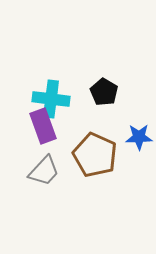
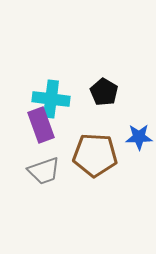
purple rectangle: moved 2 px left, 1 px up
brown pentagon: rotated 21 degrees counterclockwise
gray trapezoid: rotated 28 degrees clockwise
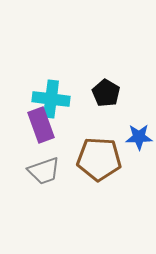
black pentagon: moved 2 px right, 1 px down
brown pentagon: moved 4 px right, 4 px down
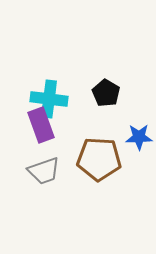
cyan cross: moved 2 px left
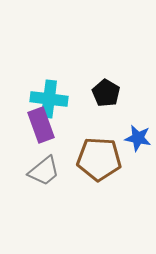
blue star: moved 1 px left, 1 px down; rotated 12 degrees clockwise
gray trapezoid: rotated 20 degrees counterclockwise
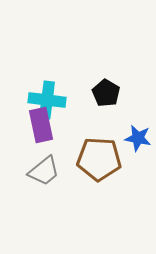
cyan cross: moved 2 px left, 1 px down
purple rectangle: rotated 8 degrees clockwise
